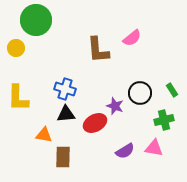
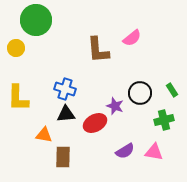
pink triangle: moved 4 px down
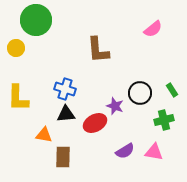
pink semicircle: moved 21 px right, 9 px up
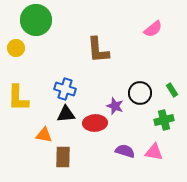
red ellipse: rotated 25 degrees clockwise
purple semicircle: rotated 132 degrees counterclockwise
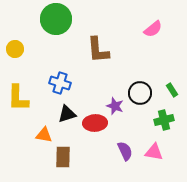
green circle: moved 20 px right, 1 px up
yellow circle: moved 1 px left, 1 px down
blue cross: moved 5 px left, 6 px up
black triangle: moved 1 px right; rotated 12 degrees counterclockwise
purple semicircle: rotated 48 degrees clockwise
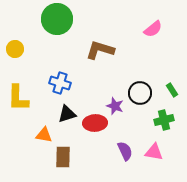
green circle: moved 1 px right
brown L-shape: moved 2 px right; rotated 112 degrees clockwise
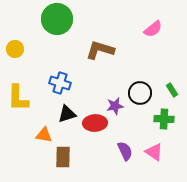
purple star: rotated 30 degrees counterclockwise
green cross: moved 1 px up; rotated 18 degrees clockwise
pink triangle: rotated 24 degrees clockwise
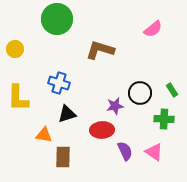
blue cross: moved 1 px left
red ellipse: moved 7 px right, 7 px down
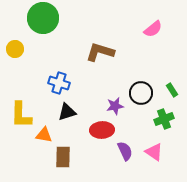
green circle: moved 14 px left, 1 px up
brown L-shape: moved 2 px down
black circle: moved 1 px right
yellow L-shape: moved 3 px right, 17 px down
black triangle: moved 2 px up
green cross: rotated 24 degrees counterclockwise
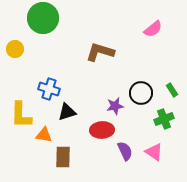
blue cross: moved 10 px left, 6 px down
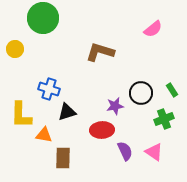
brown rectangle: moved 1 px down
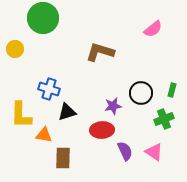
green rectangle: rotated 48 degrees clockwise
purple star: moved 2 px left
